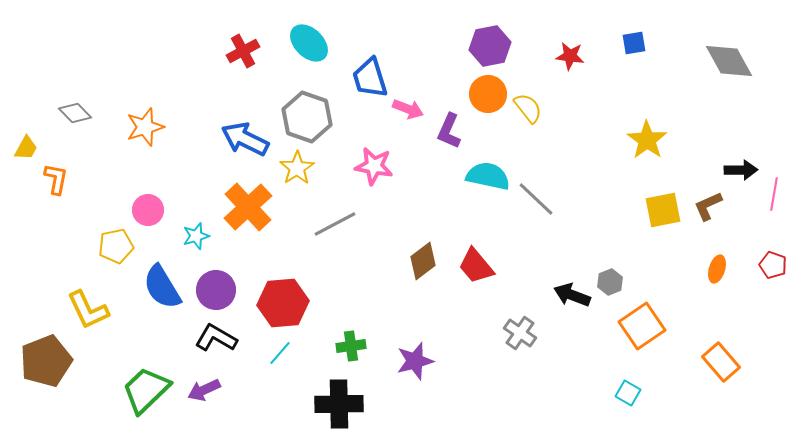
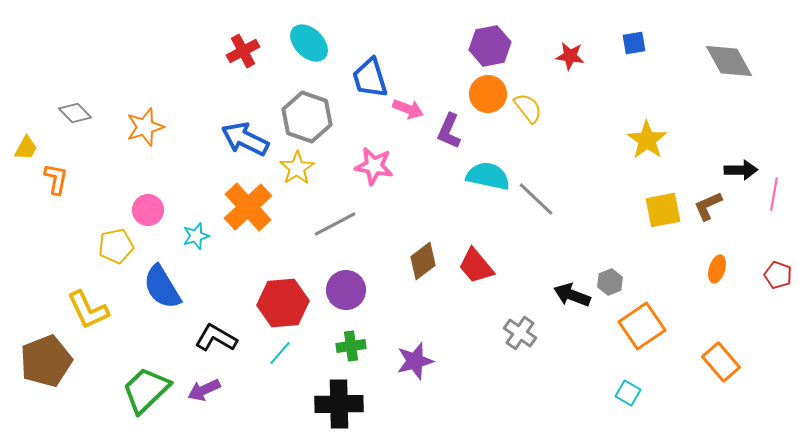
red pentagon at (773, 265): moved 5 px right, 10 px down
purple circle at (216, 290): moved 130 px right
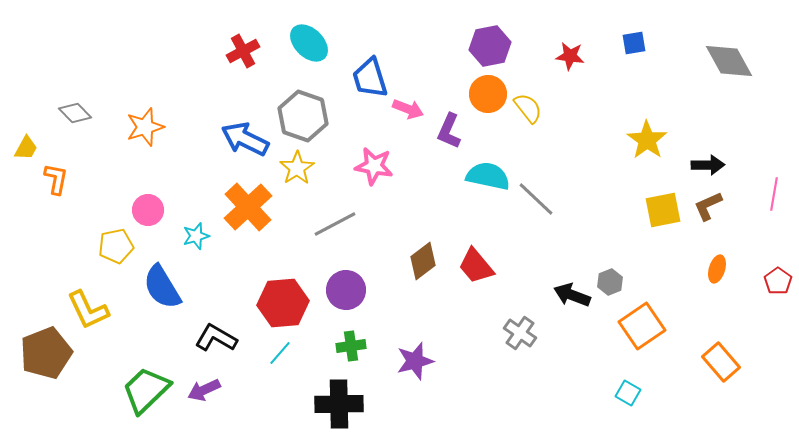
gray hexagon at (307, 117): moved 4 px left, 1 px up
black arrow at (741, 170): moved 33 px left, 5 px up
red pentagon at (778, 275): moved 6 px down; rotated 16 degrees clockwise
brown pentagon at (46, 361): moved 8 px up
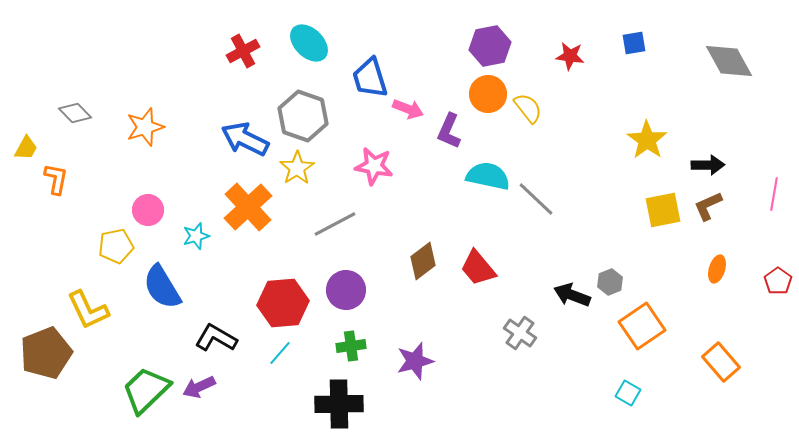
red trapezoid at (476, 266): moved 2 px right, 2 px down
purple arrow at (204, 390): moved 5 px left, 3 px up
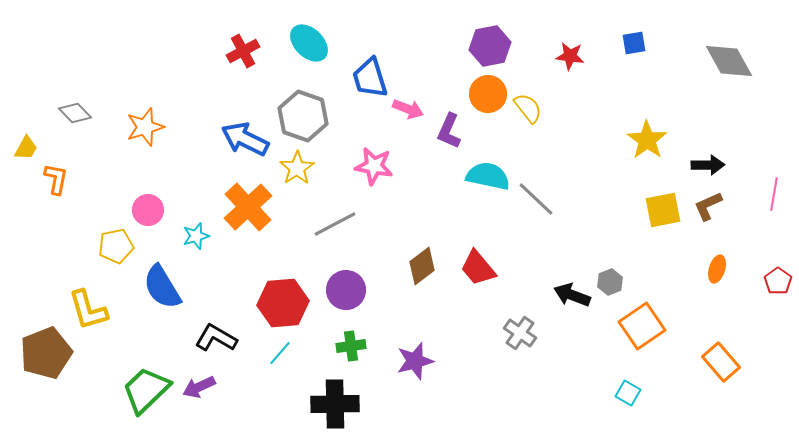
brown diamond at (423, 261): moved 1 px left, 5 px down
yellow L-shape at (88, 310): rotated 9 degrees clockwise
black cross at (339, 404): moved 4 px left
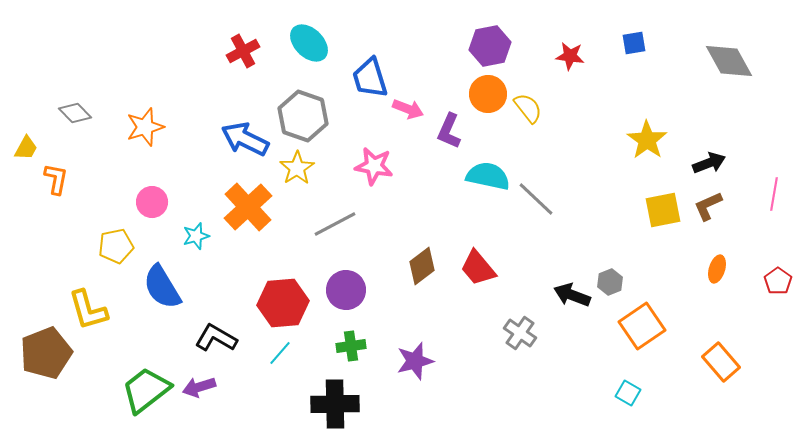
black arrow at (708, 165): moved 1 px right, 2 px up; rotated 20 degrees counterclockwise
pink circle at (148, 210): moved 4 px right, 8 px up
purple arrow at (199, 387): rotated 8 degrees clockwise
green trapezoid at (146, 390): rotated 6 degrees clockwise
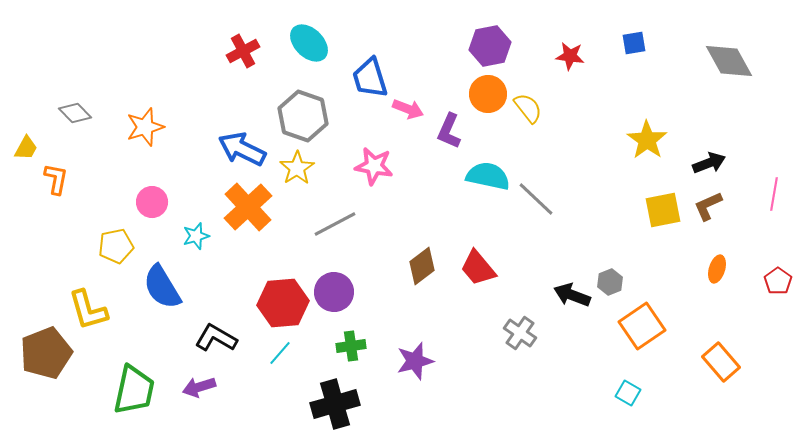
blue arrow at (245, 139): moved 3 px left, 10 px down
purple circle at (346, 290): moved 12 px left, 2 px down
green trapezoid at (146, 390): moved 12 px left; rotated 140 degrees clockwise
black cross at (335, 404): rotated 15 degrees counterclockwise
